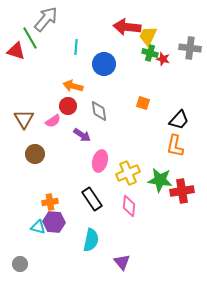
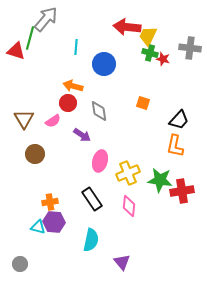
green line: rotated 45 degrees clockwise
red circle: moved 3 px up
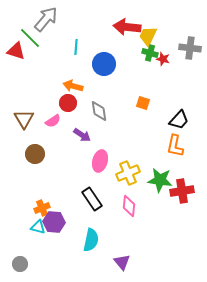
green line: rotated 60 degrees counterclockwise
orange cross: moved 8 px left, 6 px down; rotated 14 degrees counterclockwise
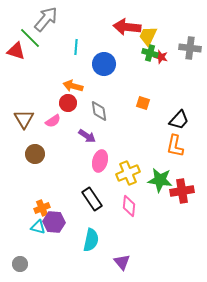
red star: moved 2 px left, 2 px up
purple arrow: moved 5 px right, 1 px down
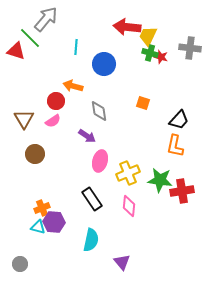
red circle: moved 12 px left, 2 px up
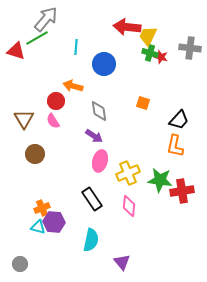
green line: moved 7 px right; rotated 75 degrees counterclockwise
pink semicircle: rotated 91 degrees clockwise
purple arrow: moved 7 px right
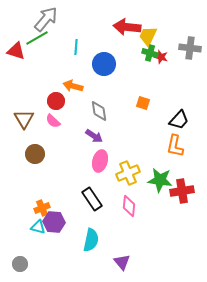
pink semicircle: rotated 14 degrees counterclockwise
